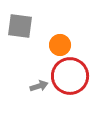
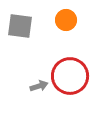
orange circle: moved 6 px right, 25 px up
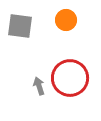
red circle: moved 2 px down
gray arrow: rotated 90 degrees counterclockwise
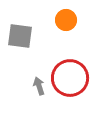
gray square: moved 10 px down
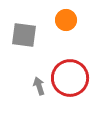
gray square: moved 4 px right, 1 px up
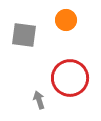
gray arrow: moved 14 px down
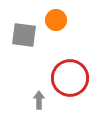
orange circle: moved 10 px left
gray arrow: rotated 18 degrees clockwise
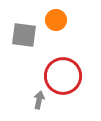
red circle: moved 7 px left, 2 px up
gray arrow: rotated 12 degrees clockwise
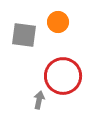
orange circle: moved 2 px right, 2 px down
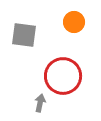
orange circle: moved 16 px right
gray arrow: moved 1 px right, 3 px down
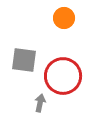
orange circle: moved 10 px left, 4 px up
gray square: moved 25 px down
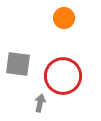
gray square: moved 6 px left, 4 px down
